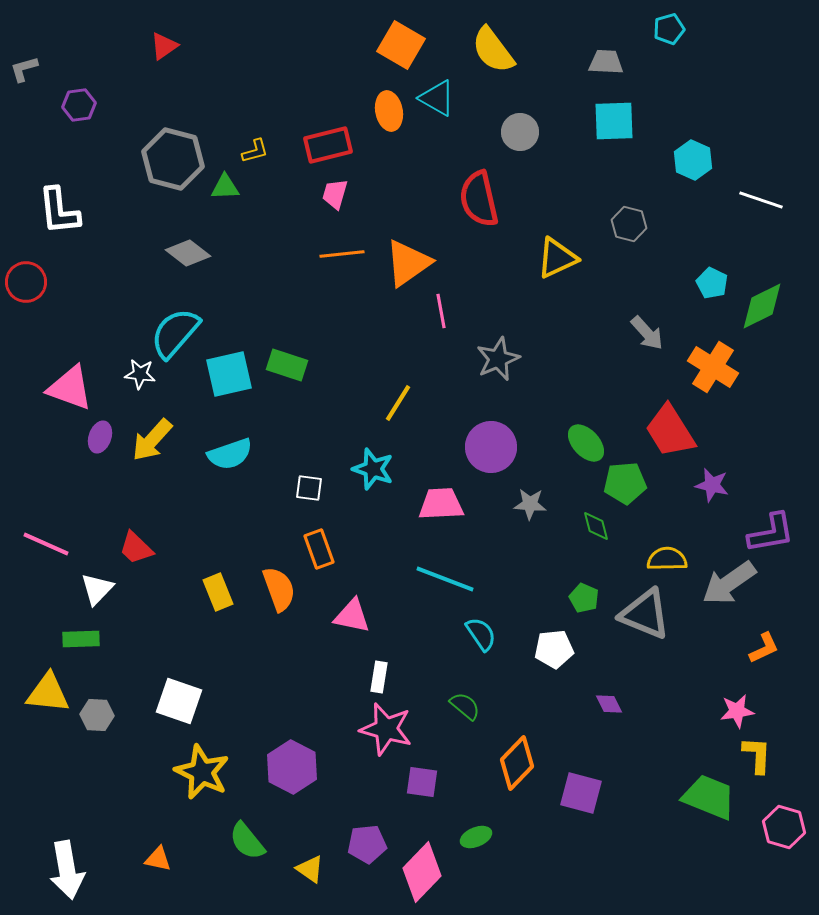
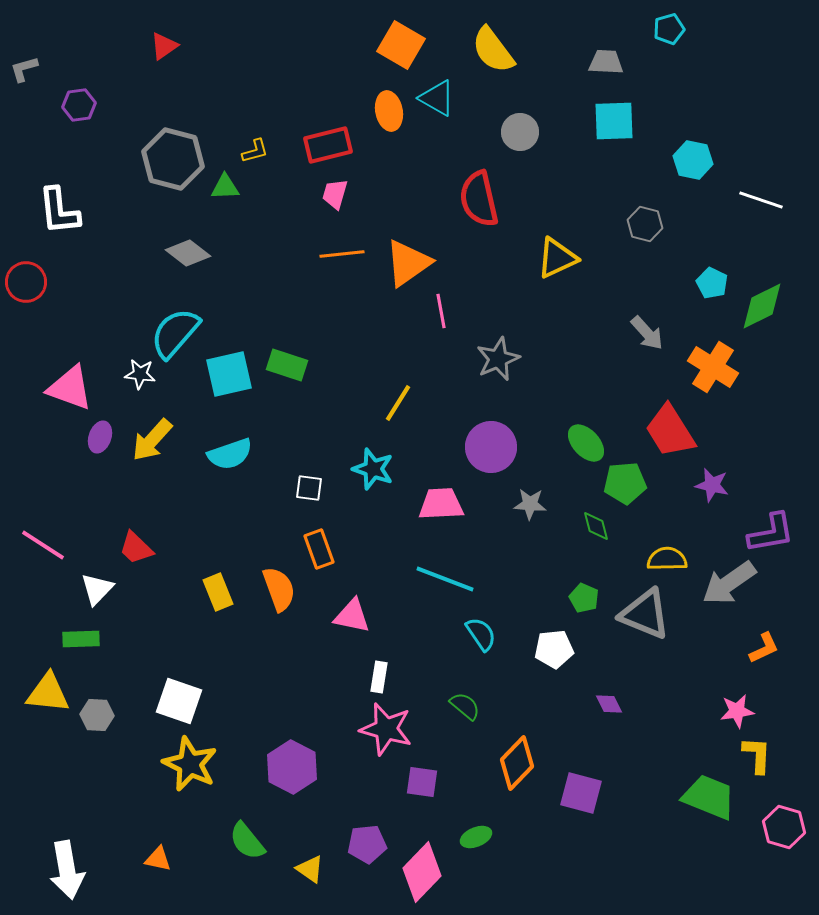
cyan hexagon at (693, 160): rotated 12 degrees counterclockwise
gray hexagon at (629, 224): moved 16 px right
pink line at (46, 544): moved 3 px left, 1 px down; rotated 9 degrees clockwise
yellow star at (202, 772): moved 12 px left, 8 px up
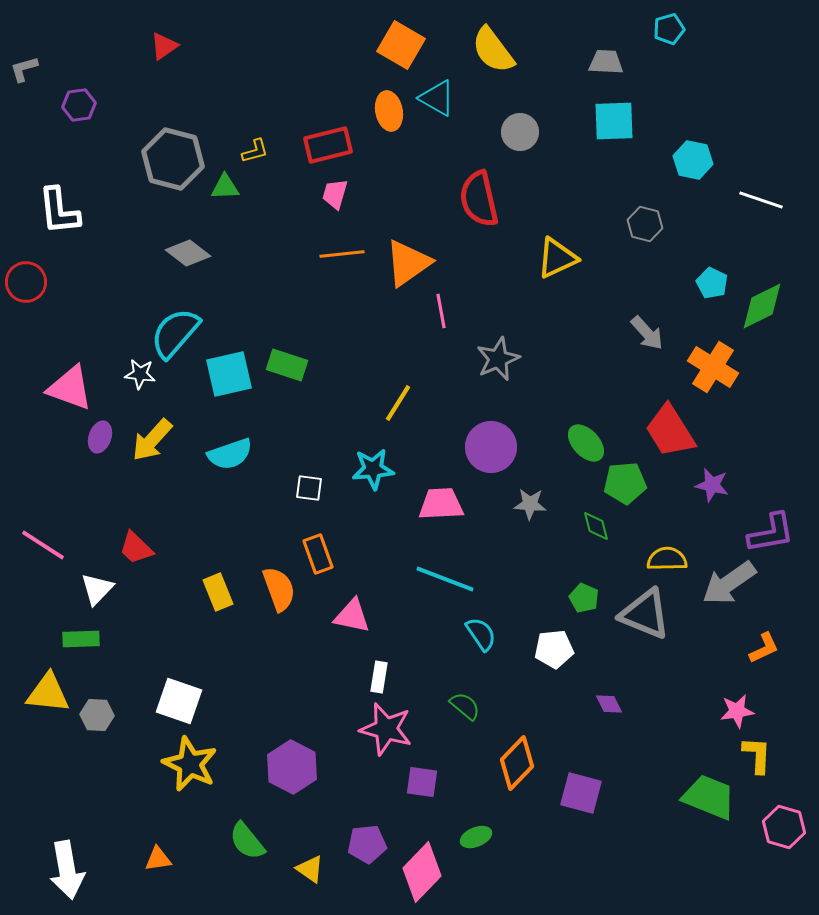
cyan star at (373, 469): rotated 24 degrees counterclockwise
orange rectangle at (319, 549): moved 1 px left, 5 px down
orange triangle at (158, 859): rotated 20 degrees counterclockwise
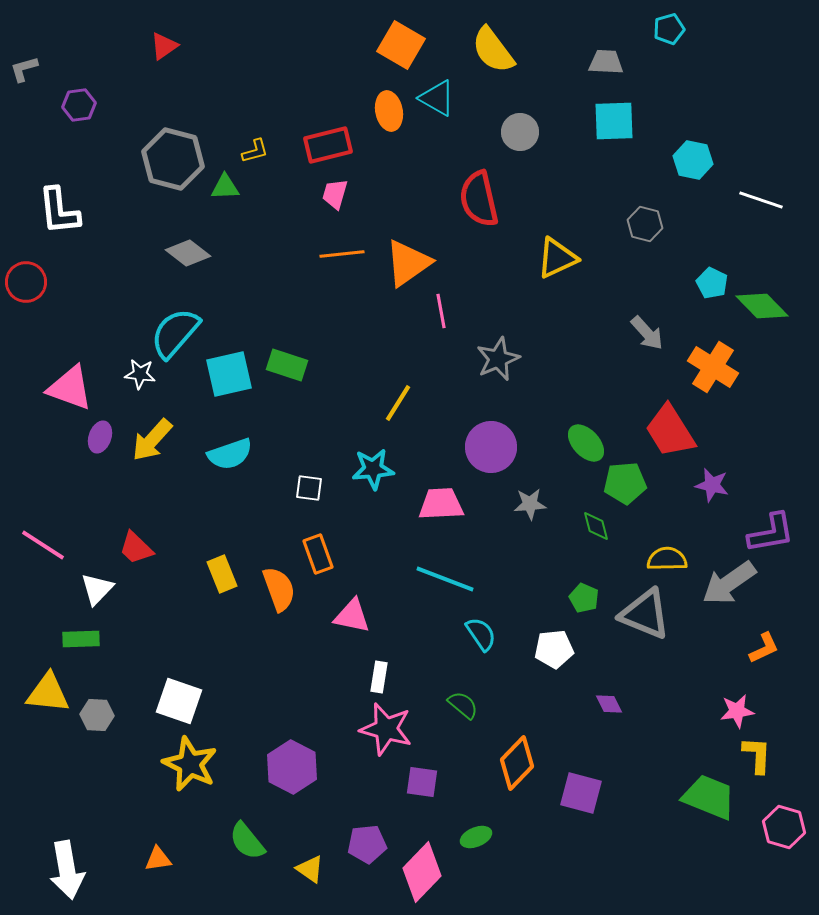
green diamond at (762, 306): rotated 72 degrees clockwise
gray star at (530, 504): rotated 8 degrees counterclockwise
yellow rectangle at (218, 592): moved 4 px right, 18 px up
green semicircle at (465, 706): moved 2 px left, 1 px up
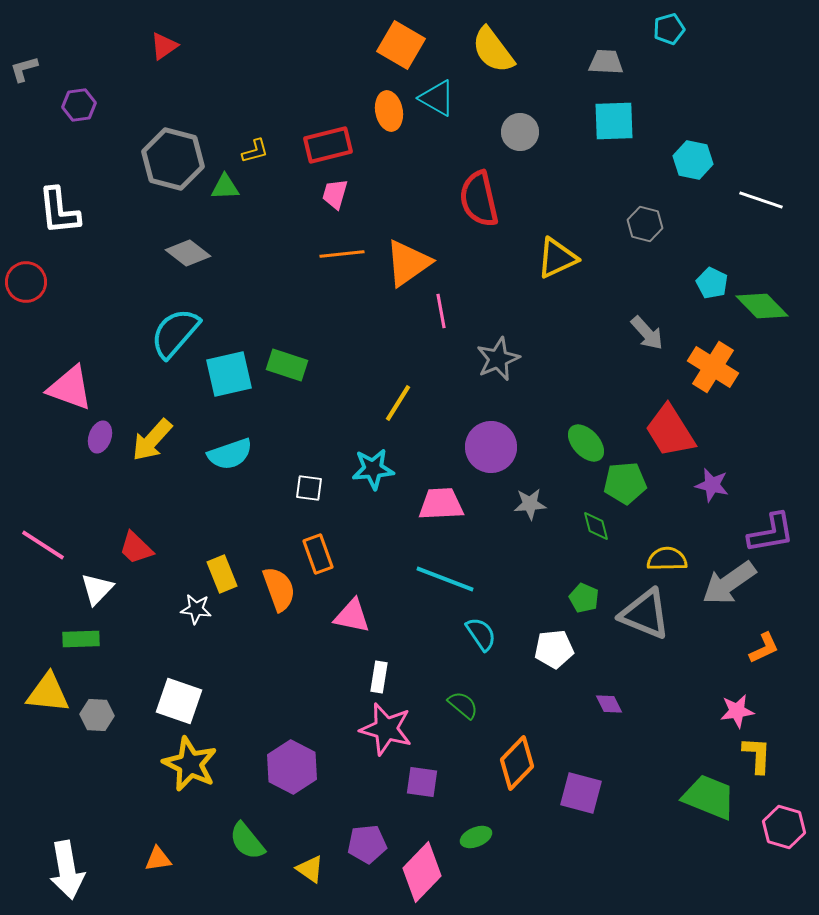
white star at (140, 374): moved 56 px right, 235 px down
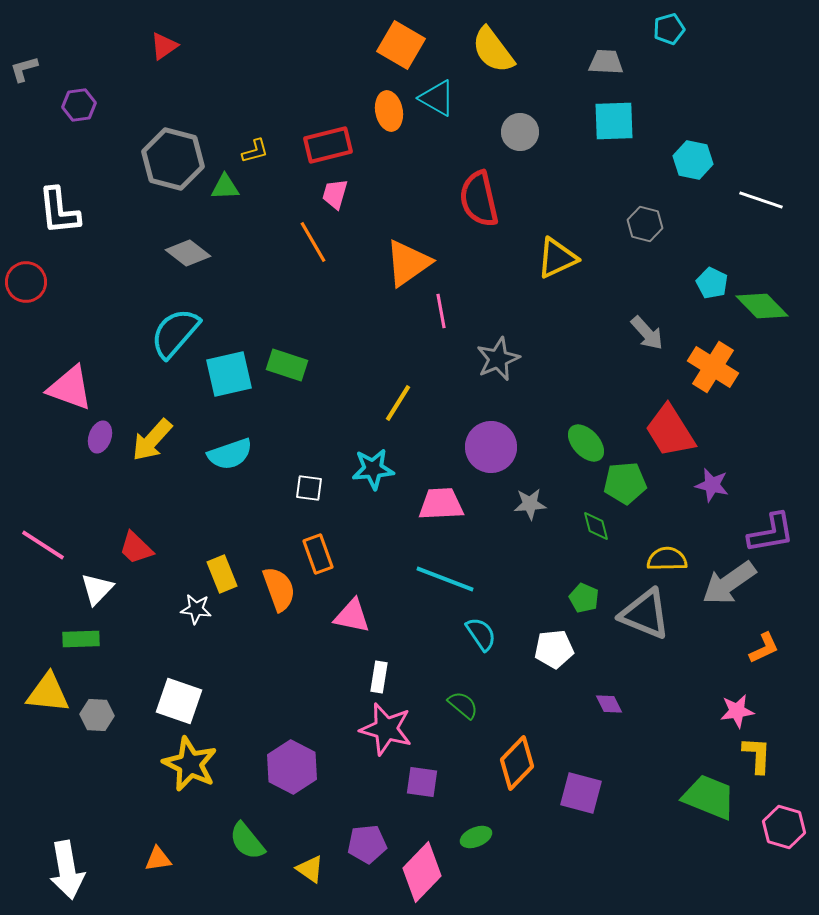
orange line at (342, 254): moved 29 px left, 12 px up; rotated 66 degrees clockwise
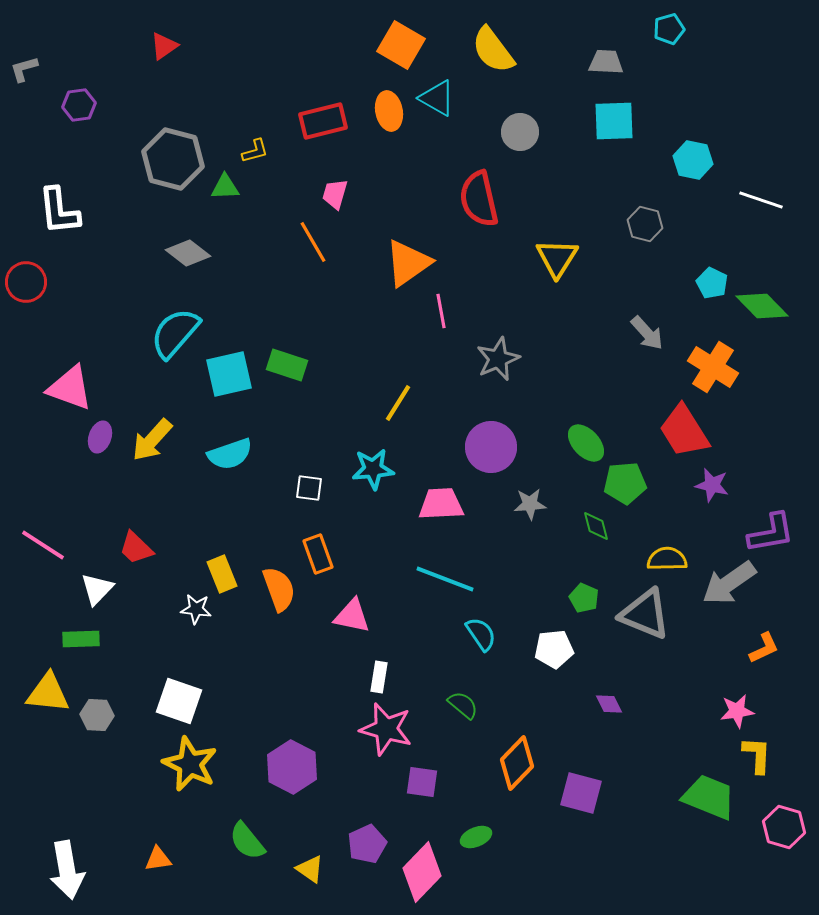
red rectangle at (328, 145): moved 5 px left, 24 px up
yellow triangle at (557, 258): rotated 33 degrees counterclockwise
red trapezoid at (670, 431): moved 14 px right
purple pentagon at (367, 844): rotated 18 degrees counterclockwise
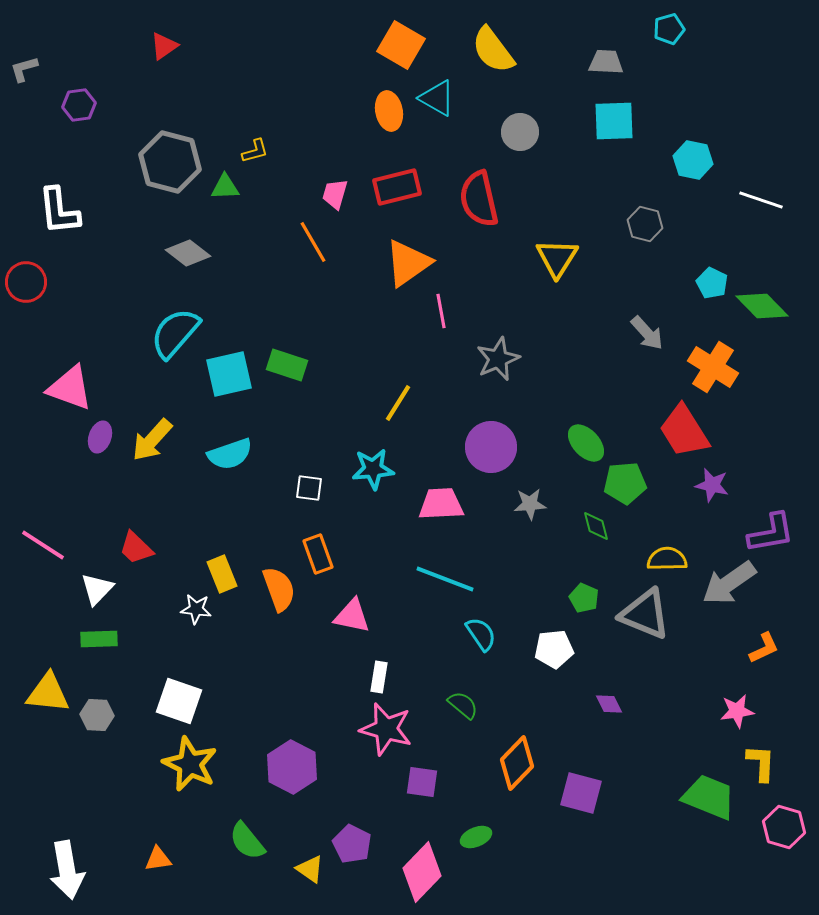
red rectangle at (323, 121): moved 74 px right, 66 px down
gray hexagon at (173, 159): moved 3 px left, 3 px down
green rectangle at (81, 639): moved 18 px right
yellow L-shape at (757, 755): moved 4 px right, 8 px down
purple pentagon at (367, 844): moved 15 px left; rotated 21 degrees counterclockwise
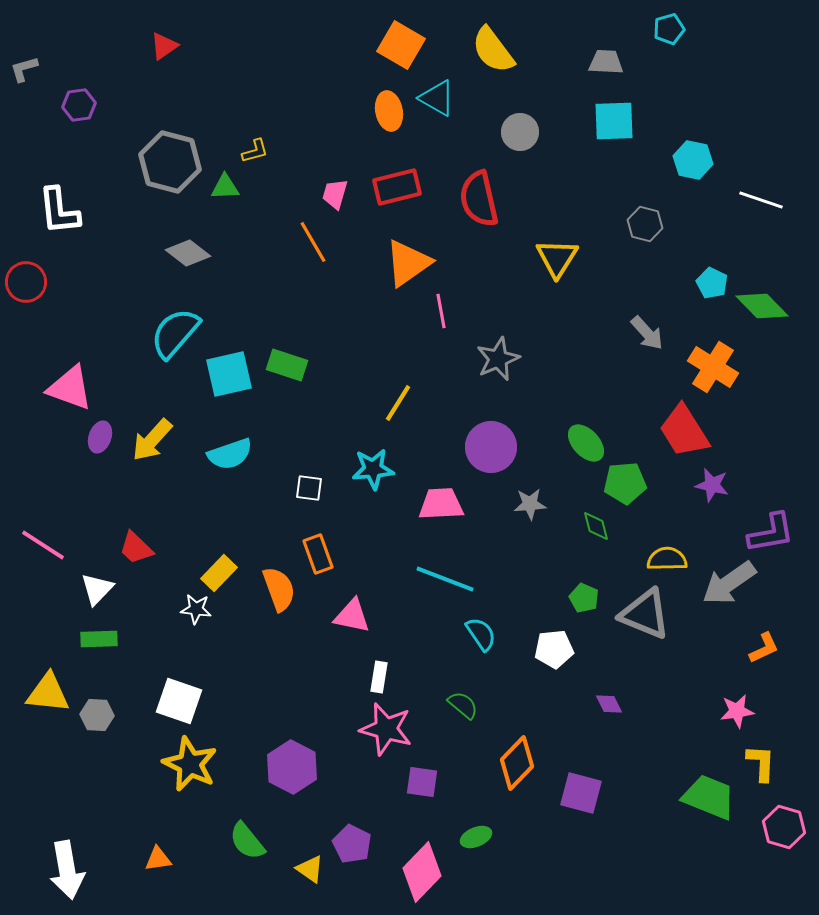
yellow rectangle at (222, 574): moved 3 px left, 1 px up; rotated 66 degrees clockwise
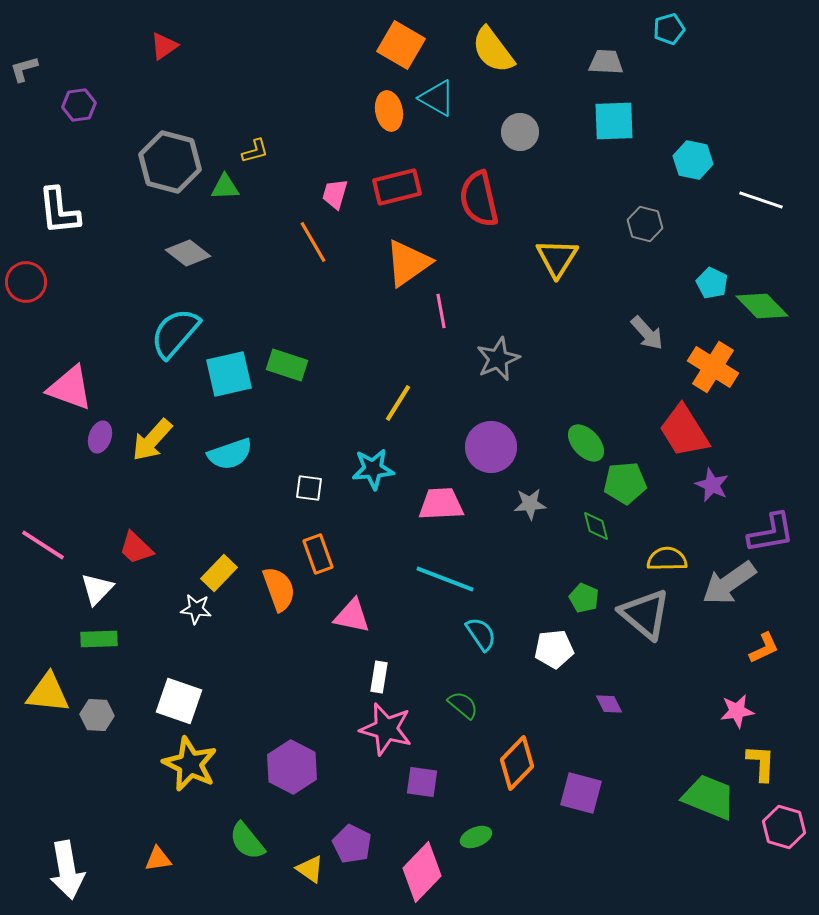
purple star at (712, 485): rotated 12 degrees clockwise
gray triangle at (645, 614): rotated 18 degrees clockwise
